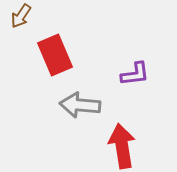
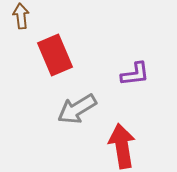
brown arrow: rotated 140 degrees clockwise
gray arrow: moved 3 px left, 4 px down; rotated 36 degrees counterclockwise
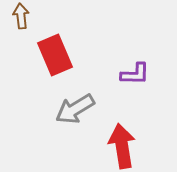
purple L-shape: rotated 8 degrees clockwise
gray arrow: moved 2 px left
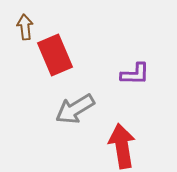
brown arrow: moved 4 px right, 11 px down
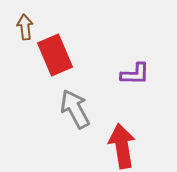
gray arrow: rotated 93 degrees clockwise
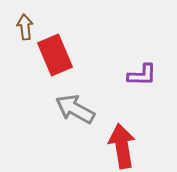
purple L-shape: moved 7 px right, 1 px down
gray arrow: rotated 33 degrees counterclockwise
